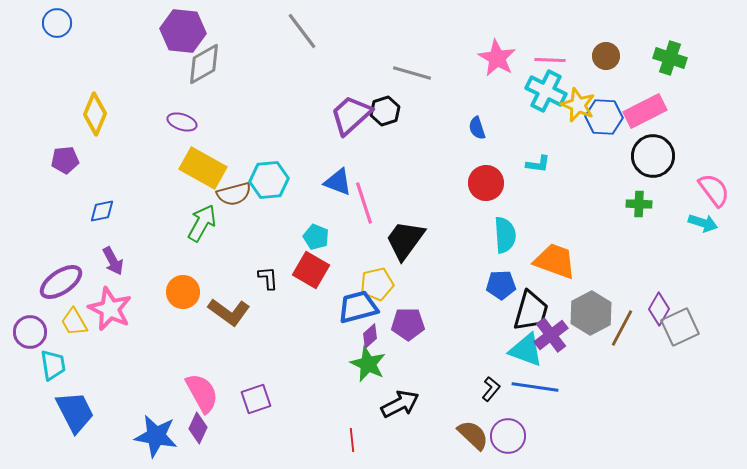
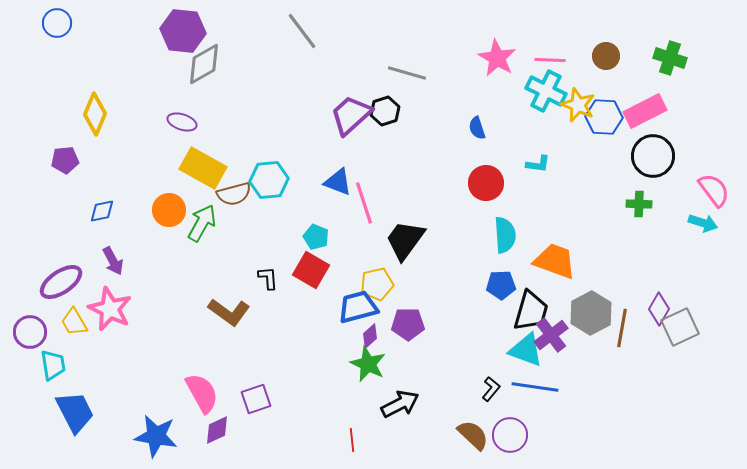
gray line at (412, 73): moved 5 px left
orange circle at (183, 292): moved 14 px left, 82 px up
brown line at (622, 328): rotated 18 degrees counterclockwise
purple diamond at (198, 428): moved 19 px right, 2 px down; rotated 40 degrees clockwise
purple circle at (508, 436): moved 2 px right, 1 px up
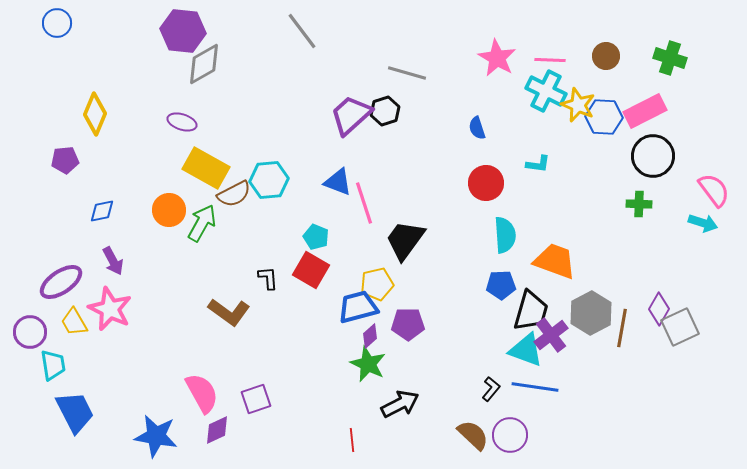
yellow rectangle at (203, 168): moved 3 px right
brown semicircle at (234, 194): rotated 12 degrees counterclockwise
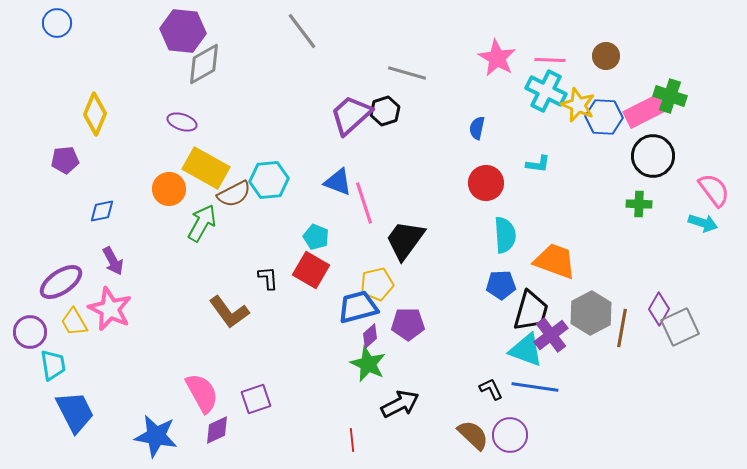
green cross at (670, 58): moved 38 px down
blue semicircle at (477, 128): rotated 30 degrees clockwise
orange circle at (169, 210): moved 21 px up
brown L-shape at (229, 312): rotated 18 degrees clockwise
black L-shape at (491, 389): rotated 65 degrees counterclockwise
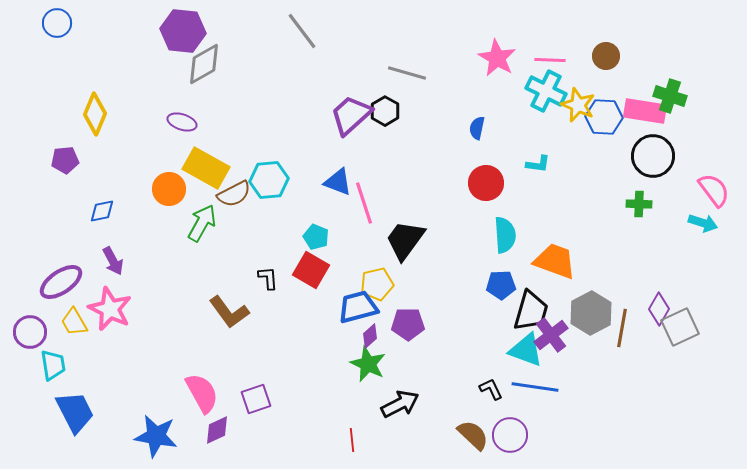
black hexagon at (385, 111): rotated 12 degrees counterclockwise
pink rectangle at (645, 111): rotated 36 degrees clockwise
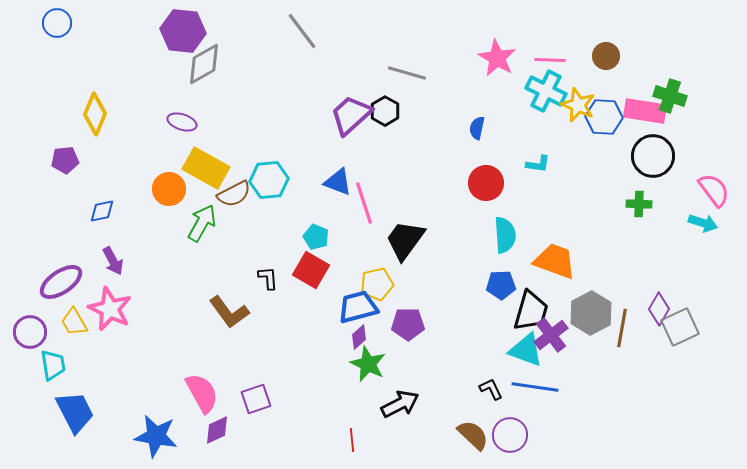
purple diamond at (370, 336): moved 11 px left, 1 px down
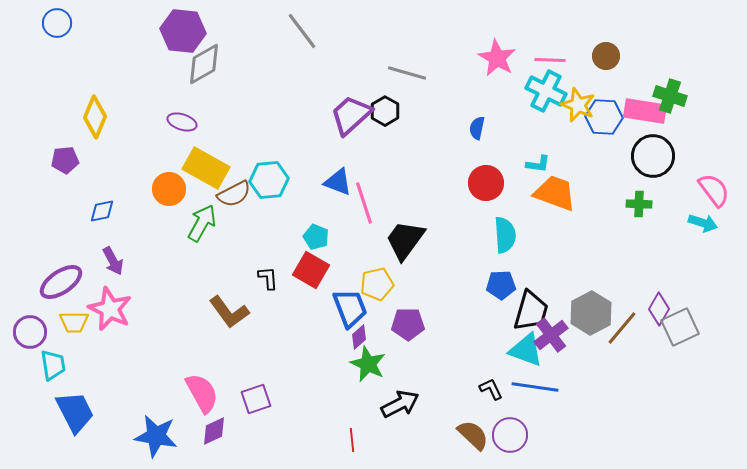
yellow diamond at (95, 114): moved 3 px down
orange trapezoid at (555, 261): moved 68 px up
blue trapezoid at (358, 307): moved 8 px left, 1 px down; rotated 84 degrees clockwise
yellow trapezoid at (74, 322): rotated 60 degrees counterclockwise
brown line at (622, 328): rotated 30 degrees clockwise
purple diamond at (217, 430): moved 3 px left, 1 px down
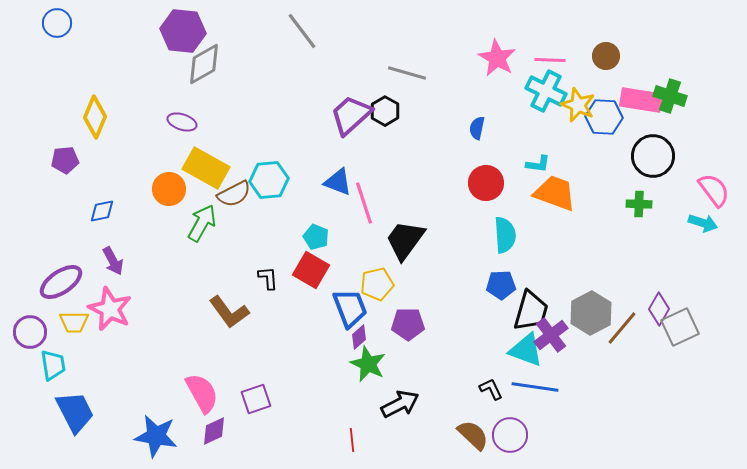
pink rectangle at (645, 111): moved 4 px left, 11 px up
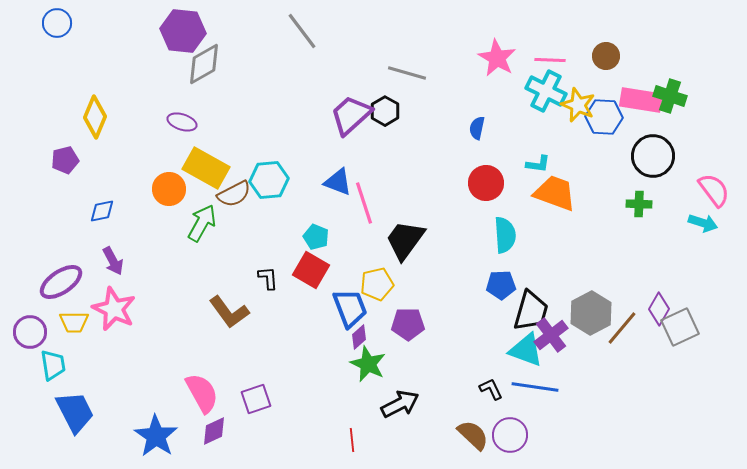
purple pentagon at (65, 160): rotated 8 degrees counterclockwise
pink star at (110, 309): moved 4 px right
blue star at (156, 436): rotated 24 degrees clockwise
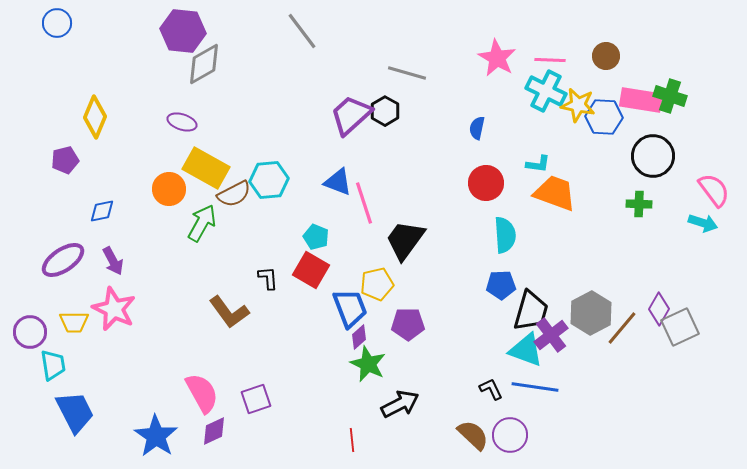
yellow star at (578, 105): rotated 12 degrees counterclockwise
purple ellipse at (61, 282): moved 2 px right, 22 px up
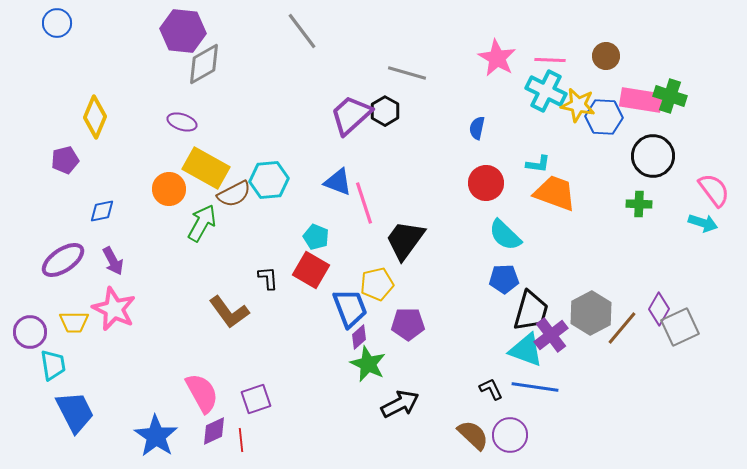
cyan semicircle at (505, 235): rotated 138 degrees clockwise
blue pentagon at (501, 285): moved 3 px right, 6 px up
red line at (352, 440): moved 111 px left
